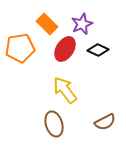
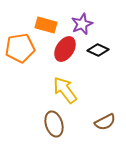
orange rectangle: moved 1 px left, 1 px down; rotated 30 degrees counterclockwise
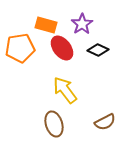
purple star: rotated 10 degrees counterclockwise
red ellipse: moved 3 px left, 1 px up; rotated 70 degrees counterclockwise
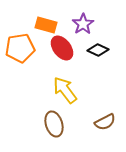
purple star: moved 1 px right
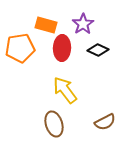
red ellipse: rotated 40 degrees clockwise
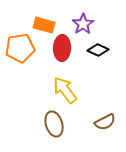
orange rectangle: moved 2 px left
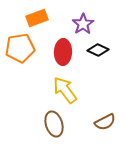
orange rectangle: moved 7 px left, 7 px up; rotated 35 degrees counterclockwise
red ellipse: moved 1 px right, 4 px down
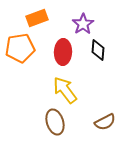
black diamond: rotated 70 degrees clockwise
brown ellipse: moved 1 px right, 2 px up
